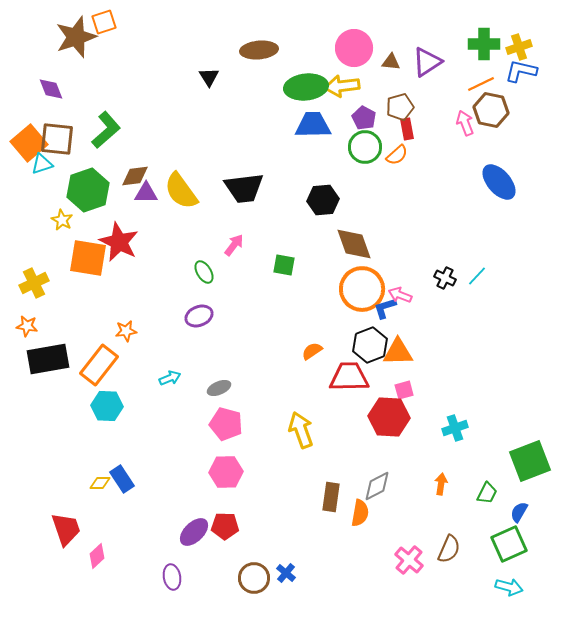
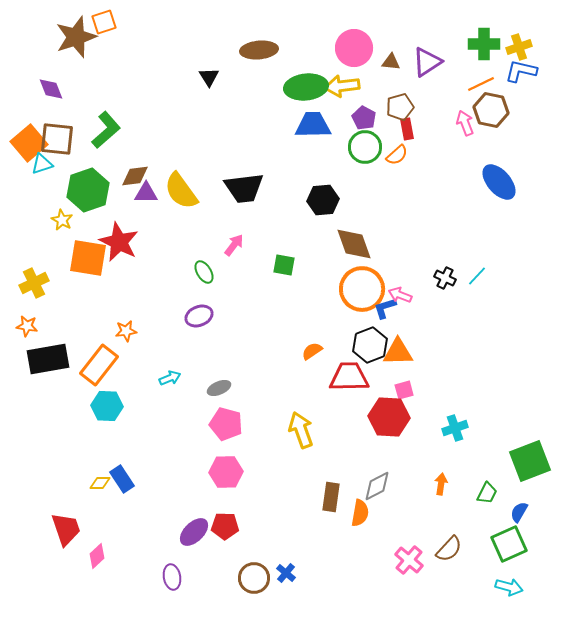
brown semicircle at (449, 549): rotated 20 degrees clockwise
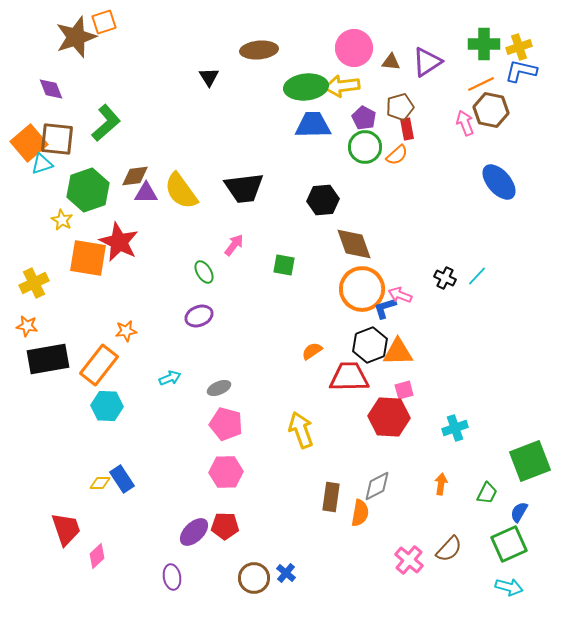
green L-shape at (106, 130): moved 7 px up
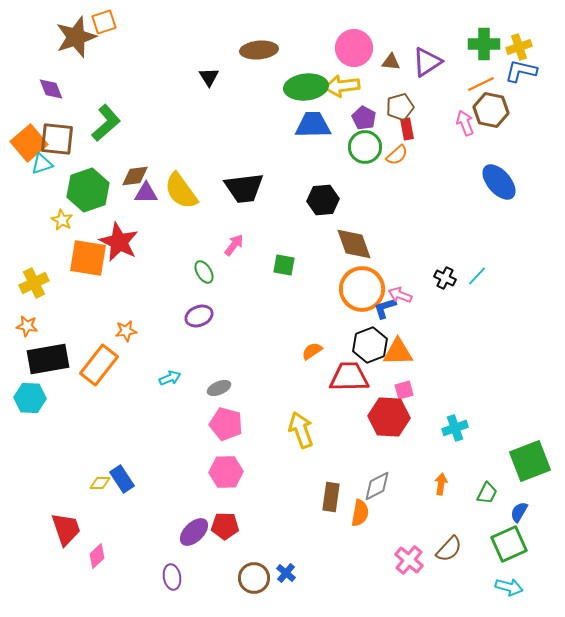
cyan hexagon at (107, 406): moved 77 px left, 8 px up
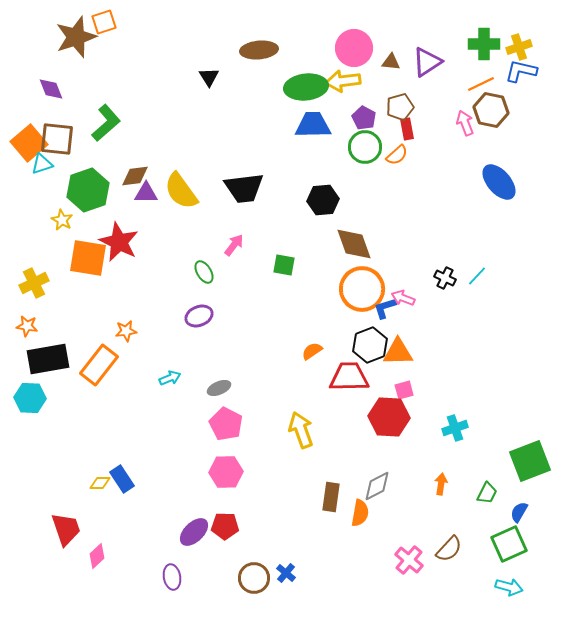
yellow arrow at (342, 86): moved 1 px right, 5 px up
pink arrow at (400, 295): moved 3 px right, 3 px down
pink pentagon at (226, 424): rotated 12 degrees clockwise
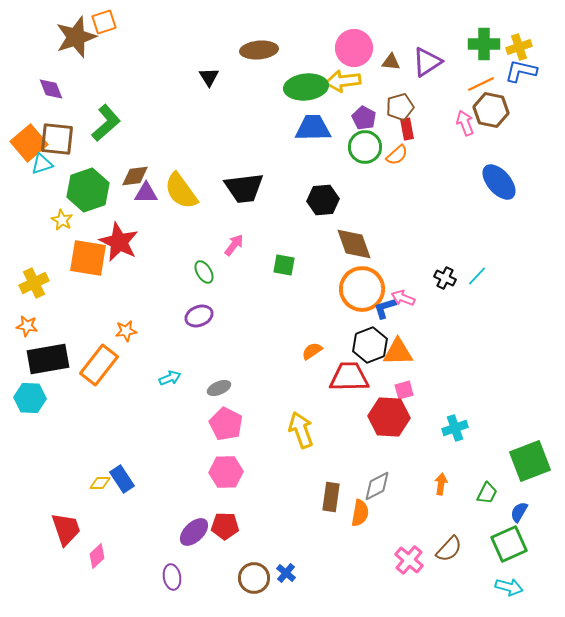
blue trapezoid at (313, 125): moved 3 px down
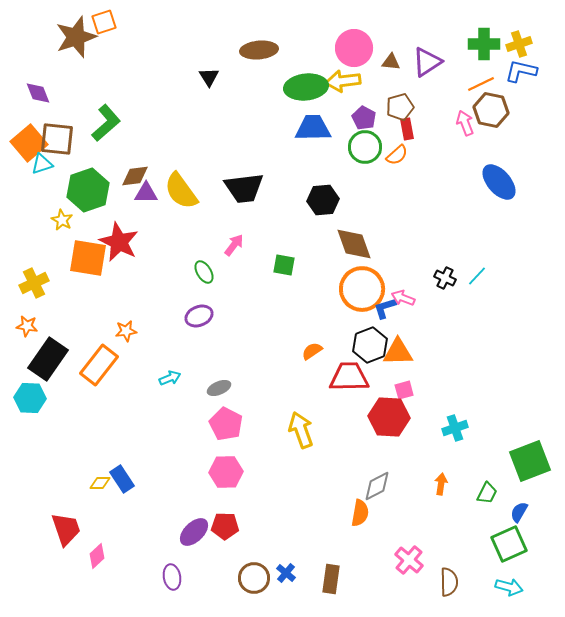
yellow cross at (519, 47): moved 3 px up
purple diamond at (51, 89): moved 13 px left, 4 px down
black rectangle at (48, 359): rotated 45 degrees counterclockwise
brown rectangle at (331, 497): moved 82 px down
brown semicircle at (449, 549): moved 33 px down; rotated 44 degrees counterclockwise
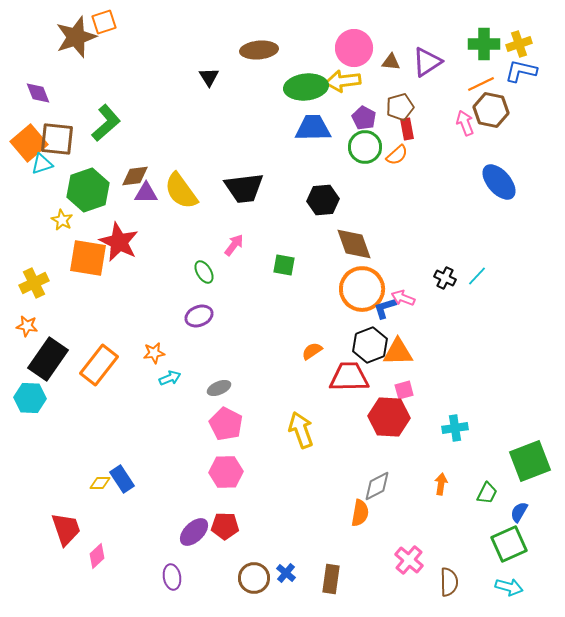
orange star at (126, 331): moved 28 px right, 22 px down
cyan cross at (455, 428): rotated 10 degrees clockwise
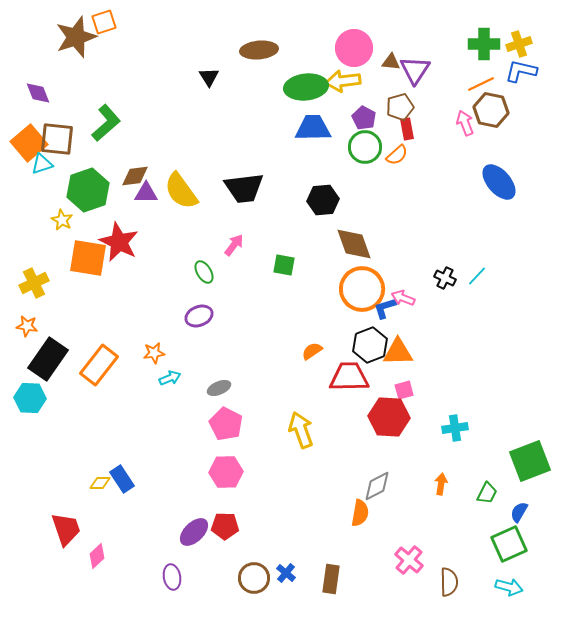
purple triangle at (427, 62): moved 12 px left, 8 px down; rotated 24 degrees counterclockwise
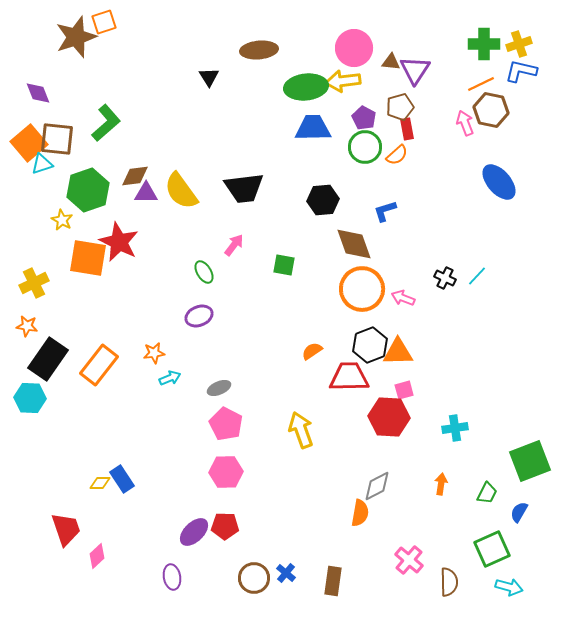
blue L-shape at (385, 308): moved 97 px up
green square at (509, 544): moved 17 px left, 5 px down
brown rectangle at (331, 579): moved 2 px right, 2 px down
